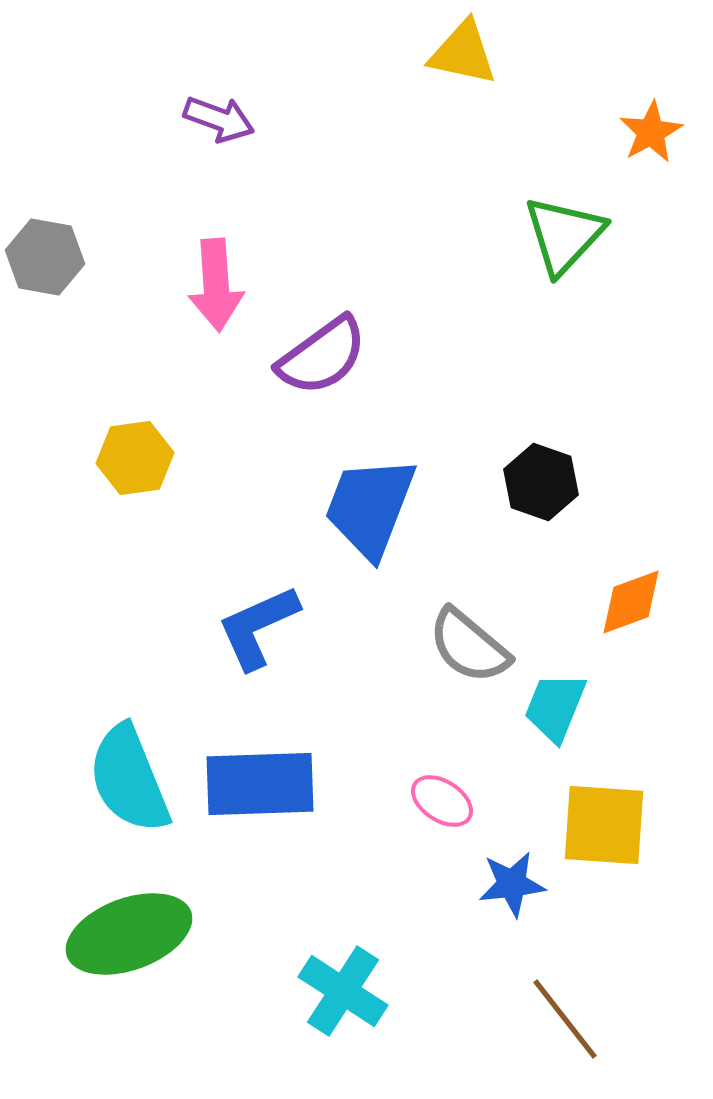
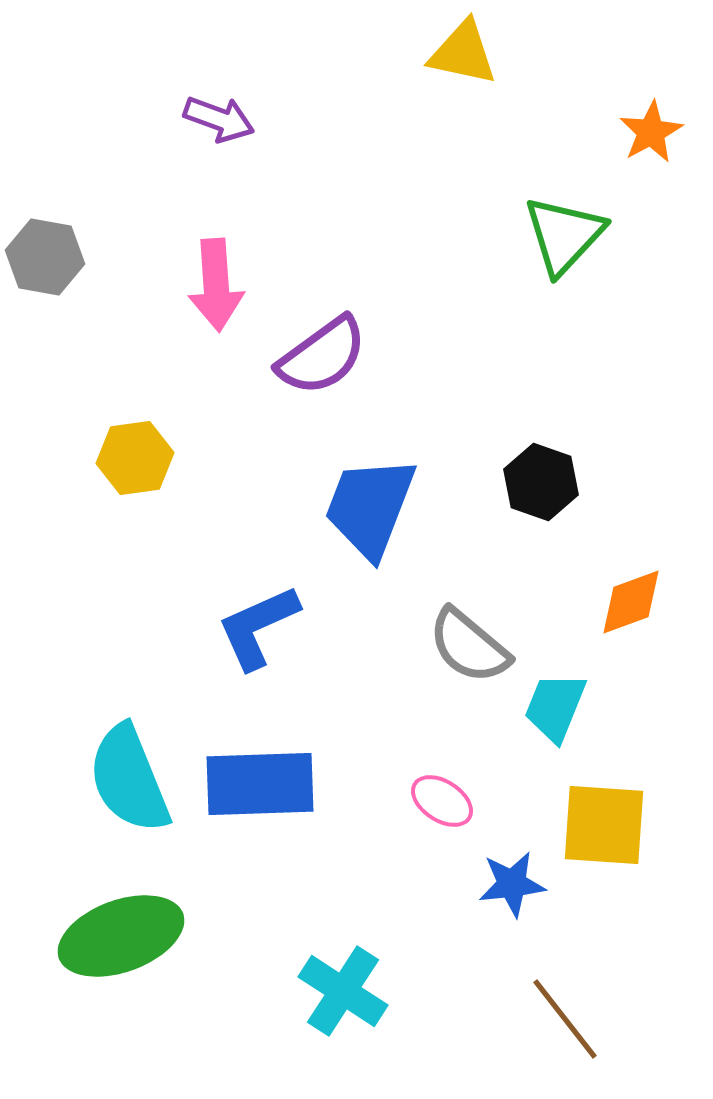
green ellipse: moved 8 px left, 2 px down
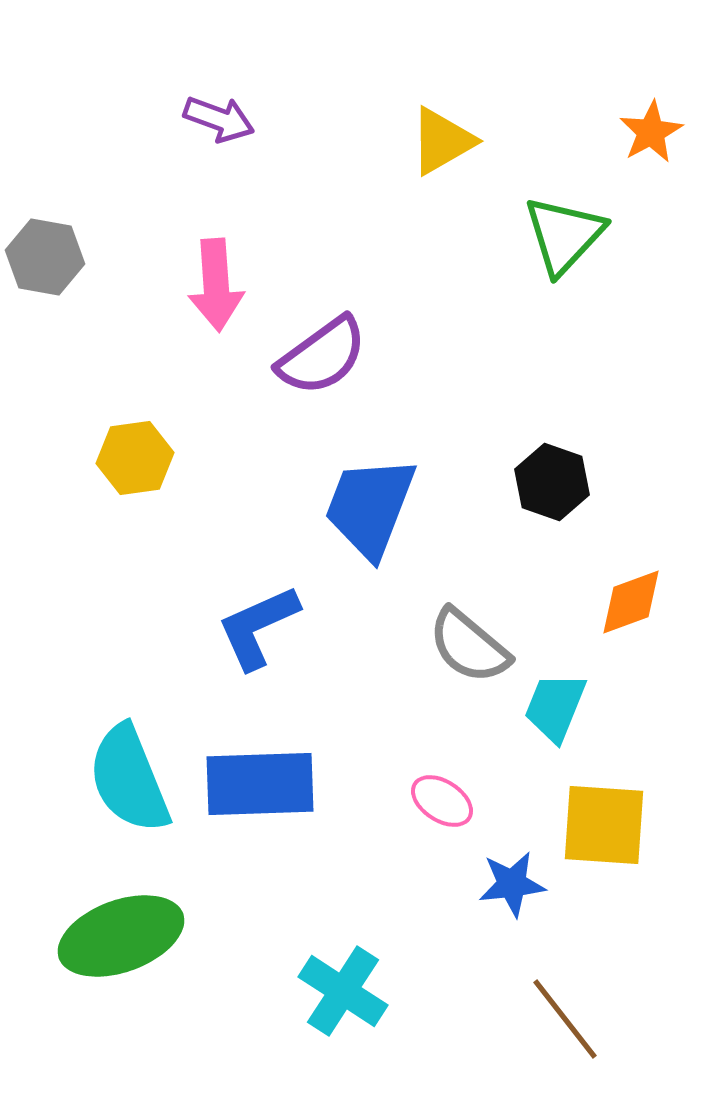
yellow triangle: moved 21 px left, 88 px down; rotated 42 degrees counterclockwise
black hexagon: moved 11 px right
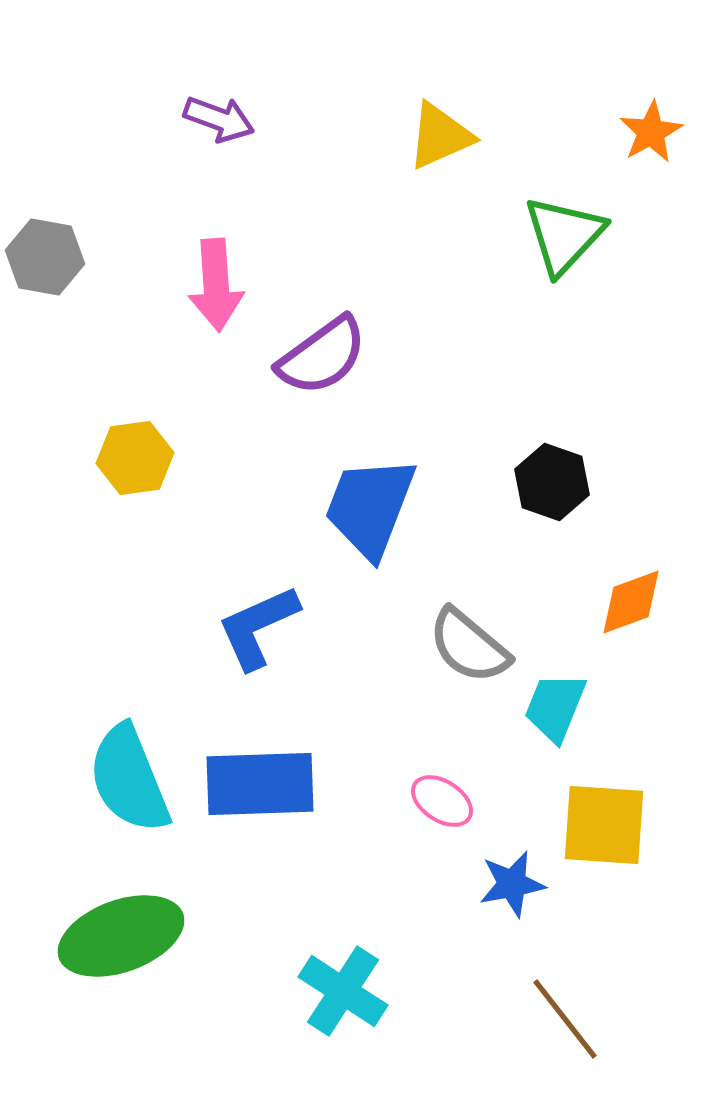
yellow triangle: moved 2 px left, 5 px up; rotated 6 degrees clockwise
blue star: rotated 4 degrees counterclockwise
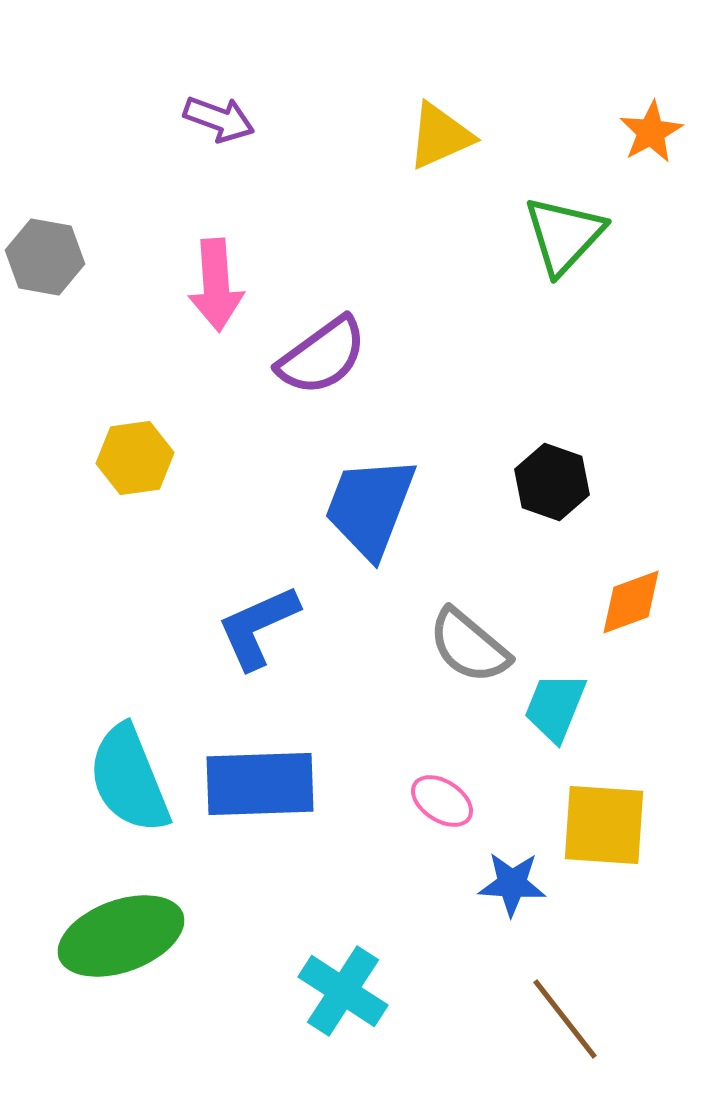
blue star: rotated 14 degrees clockwise
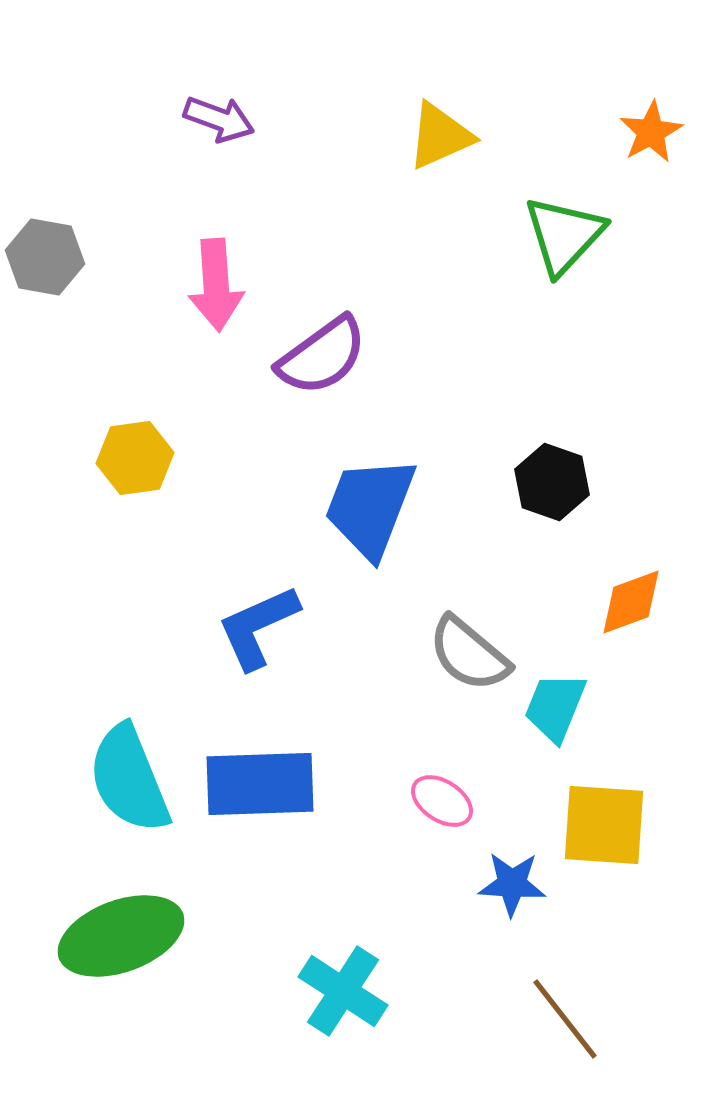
gray semicircle: moved 8 px down
